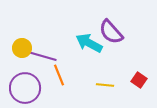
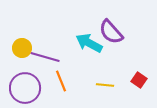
purple line: moved 3 px right, 1 px down
orange line: moved 2 px right, 6 px down
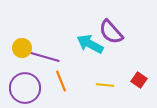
cyan arrow: moved 1 px right, 1 px down
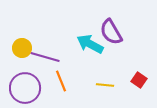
purple semicircle: rotated 12 degrees clockwise
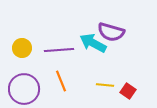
purple semicircle: rotated 44 degrees counterclockwise
cyan arrow: moved 3 px right, 1 px up
purple line: moved 14 px right, 7 px up; rotated 20 degrees counterclockwise
red square: moved 11 px left, 11 px down
purple circle: moved 1 px left, 1 px down
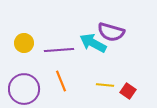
yellow circle: moved 2 px right, 5 px up
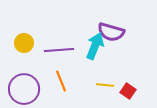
cyan arrow: moved 2 px right, 3 px down; rotated 84 degrees clockwise
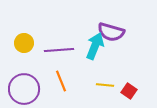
red square: moved 1 px right
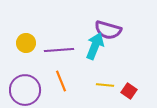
purple semicircle: moved 3 px left, 2 px up
yellow circle: moved 2 px right
purple circle: moved 1 px right, 1 px down
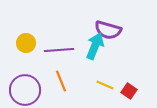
yellow line: rotated 18 degrees clockwise
